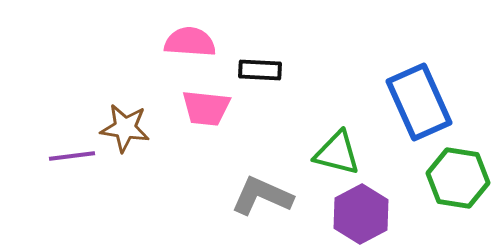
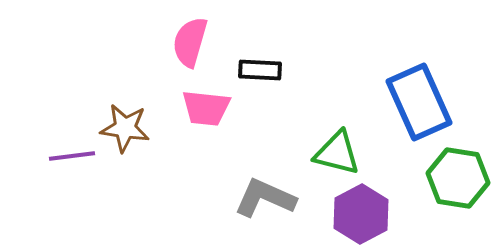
pink semicircle: rotated 78 degrees counterclockwise
gray L-shape: moved 3 px right, 2 px down
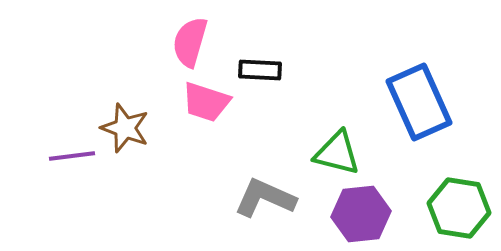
pink trapezoid: moved 6 px up; rotated 12 degrees clockwise
brown star: rotated 12 degrees clockwise
green hexagon: moved 1 px right, 30 px down
purple hexagon: rotated 22 degrees clockwise
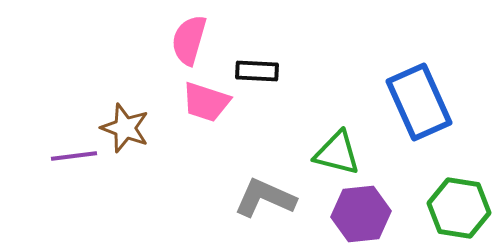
pink semicircle: moved 1 px left, 2 px up
black rectangle: moved 3 px left, 1 px down
purple line: moved 2 px right
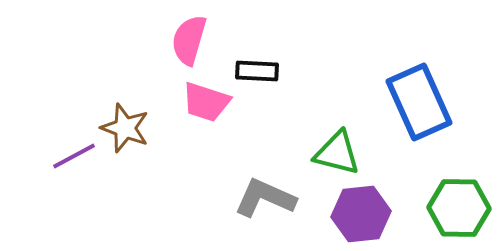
purple line: rotated 21 degrees counterclockwise
green hexagon: rotated 8 degrees counterclockwise
